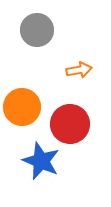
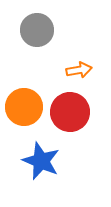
orange circle: moved 2 px right
red circle: moved 12 px up
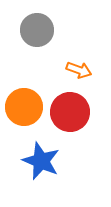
orange arrow: rotated 30 degrees clockwise
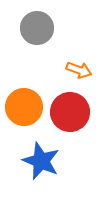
gray circle: moved 2 px up
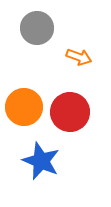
orange arrow: moved 13 px up
